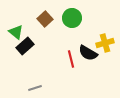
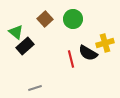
green circle: moved 1 px right, 1 px down
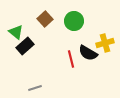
green circle: moved 1 px right, 2 px down
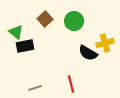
black rectangle: rotated 30 degrees clockwise
red line: moved 25 px down
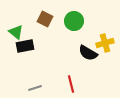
brown square: rotated 21 degrees counterclockwise
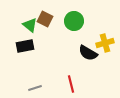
green triangle: moved 14 px right, 7 px up
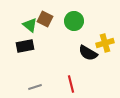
gray line: moved 1 px up
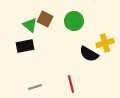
black semicircle: moved 1 px right, 1 px down
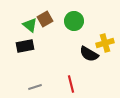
brown square: rotated 35 degrees clockwise
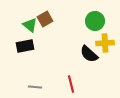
green circle: moved 21 px right
yellow cross: rotated 12 degrees clockwise
black semicircle: rotated 12 degrees clockwise
gray line: rotated 24 degrees clockwise
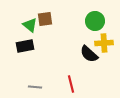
brown square: rotated 21 degrees clockwise
yellow cross: moved 1 px left
